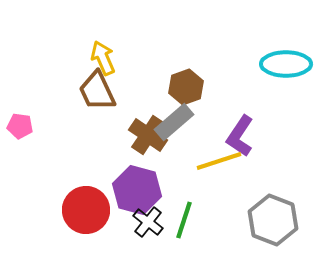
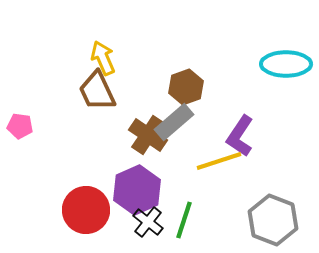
purple hexagon: rotated 21 degrees clockwise
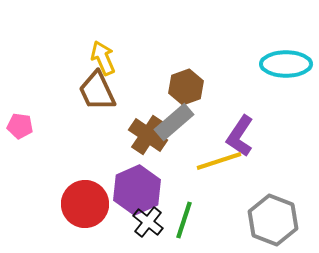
red circle: moved 1 px left, 6 px up
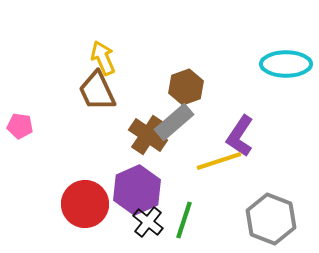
gray hexagon: moved 2 px left, 1 px up
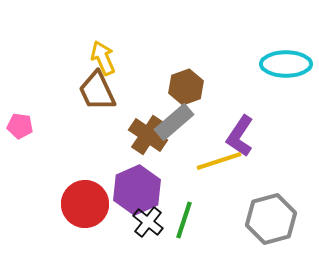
gray hexagon: rotated 24 degrees clockwise
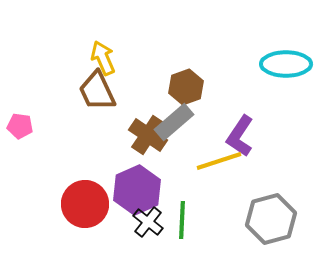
green line: moved 2 px left; rotated 15 degrees counterclockwise
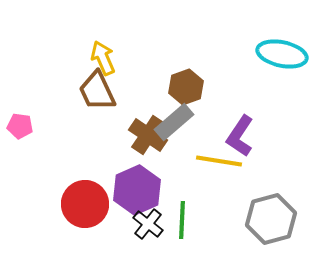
cyan ellipse: moved 4 px left, 10 px up; rotated 12 degrees clockwise
yellow line: rotated 27 degrees clockwise
black cross: moved 2 px down
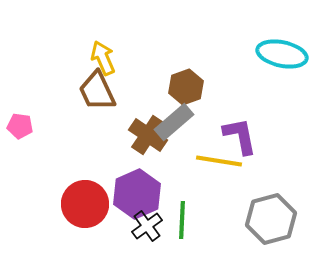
purple L-shape: rotated 135 degrees clockwise
purple hexagon: moved 4 px down
black cross: moved 1 px left, 2 px down; rotated 16 degrees clockwise
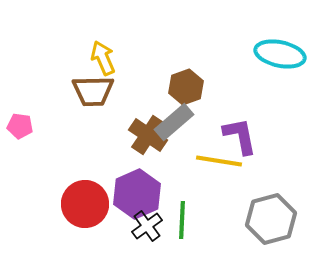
cyan ellipse: moved 2 px left
brown trapezoid: moved 4 px left; rotated 66 degrees counterclockwise
